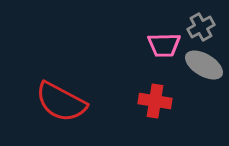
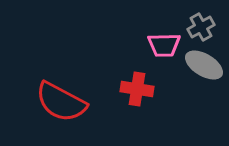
red cross: moved 18 px left, 12 px up
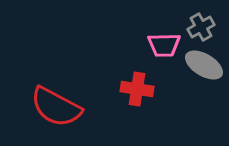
red semicircle: moved 5 px left, 5 px down
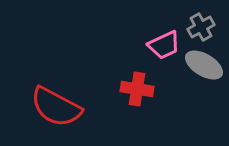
pink trapezoid: rotated 24 degrees counterclockwise
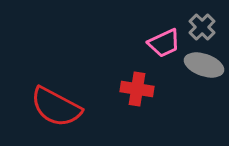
gray cross: moved 1 px right; rotated 16 degrees counterclockwise
pink trapezoid: moved 2 px up
gray ellipse: rotated 12 degrees counterclockwise
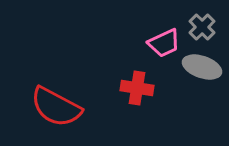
gray ellipse: moved 2 px left, 2 px down
red cross: moved 1 px up
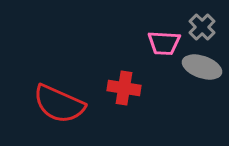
pink trapezoid: rotated 28 degrees clockwise
red cross: moved 13 px left
red semicircle: moved 3 px right, 3 px up; rotated 4 degrees counterclockwise
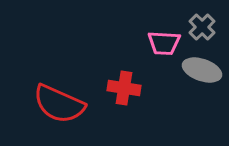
gray ellipse: moved 3 px down
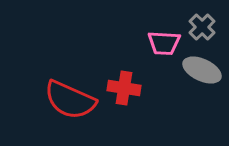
gray ellipse: rotated 6 degrees clockwise
red semicircle: moved 11 px right, 4 px up
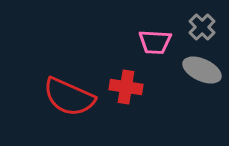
pink trapezoid: moved 9 px left, 1 px up
red cross: moved 2 px right, 1 px up
red semicircle: moved 1 px left, 3 px up
